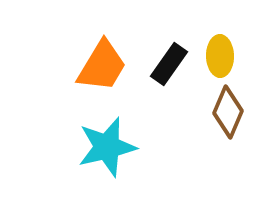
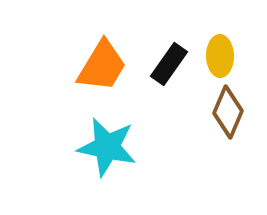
cyan star: rotated 26 degrees clockwise
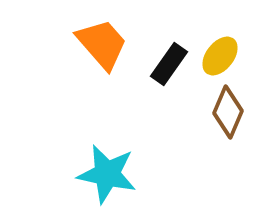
yellow ellipse: rotated 39 degrees clockwise
orange trapezoid: moved 22 px up; rotated 72 degrees counterclockwise
cyan star: moved 27 px down
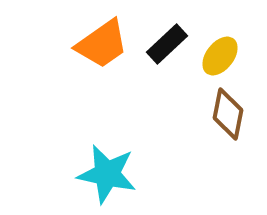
orange trapezoid: rotated 96 degrees clockwise
black rectangle: moved 2 px left, 20 px up; rotated 12 degrees clockwise
brown diamond: moved 2 px down; rotated 12 degrees counterclockwise
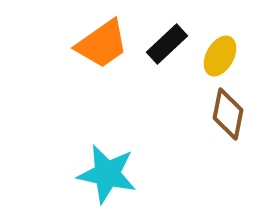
yellow ellipse: rotated 9 degrees counterclockwise
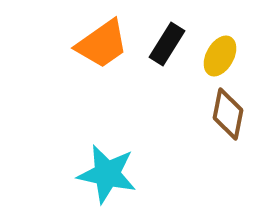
black rectangle: rotated 15 degrees counterclockwise
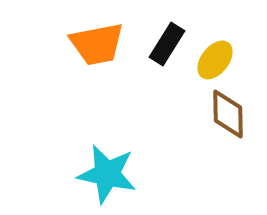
orange trapezoid: moved 5 px left; rotated 24 degrees clockwise
yellow ellipse: moved 5 px left, 4 px down; rotated 9 degrees clockwise
brown diamond: rotated 12 degrees counterclockwise
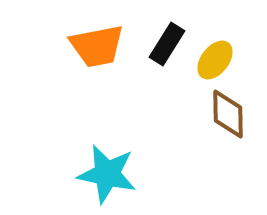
orange trapezoid: moved 2 px down
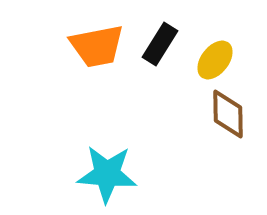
black rectangle: moved 7 px left
cyan star: rotated 8 degrees counterclockwise
